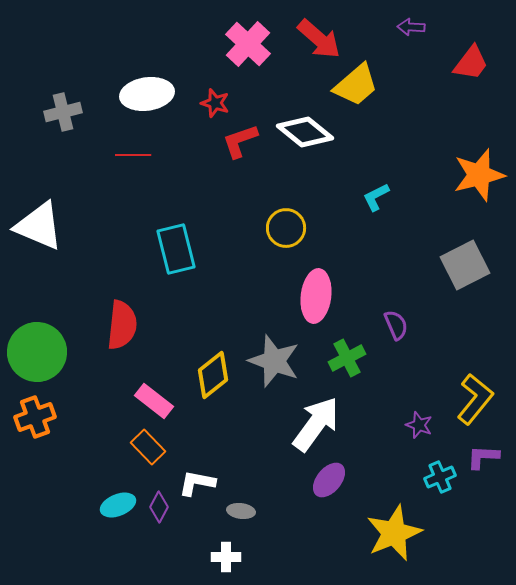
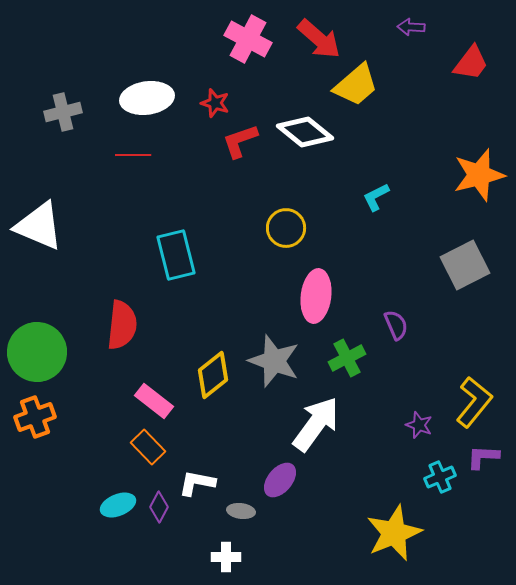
pink cross: moved 5 px up; rotated 15 degrees counterclockwise
white ellipse: moved 4 px down
cyan rectangle: moved 6 px down
yellow L-shape: moved 1 px left, 3 px down
purple ellipse: moved 49 px left
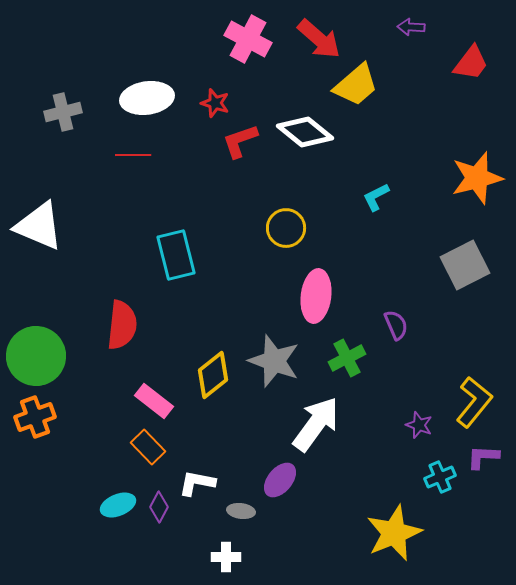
orange star: moved 2 px left, 3 px down
green circle: moved 1 px left, 4 px down
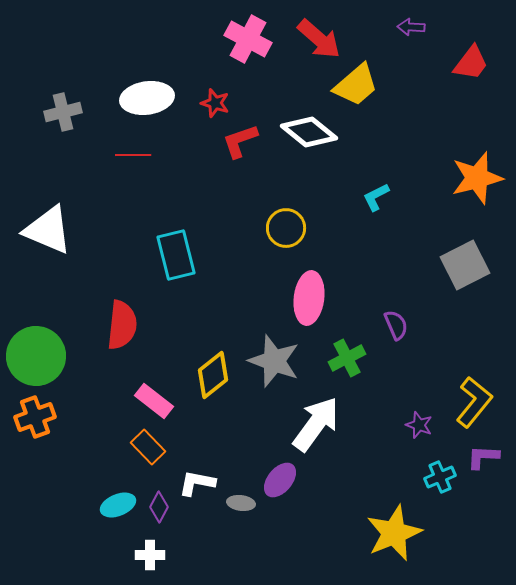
white diamond: moved 4 px right
white triangle: moved 9 px right, 4 px down
pink ellipse: moved 7 px left, 2 px down
gray ellipse: moved 8 px up
white cross: moved 76 px left, 2 px up
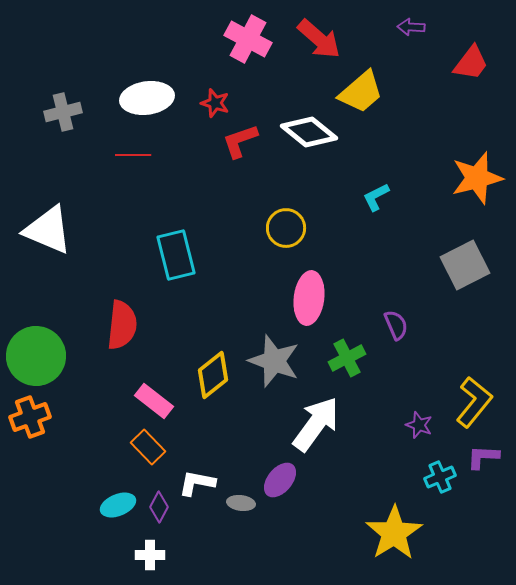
yellow trapezoid: moved 5 px right, 7 px down
orange cross: moved 5 px left
yellow star: rotated 10 degrees counterclockwise
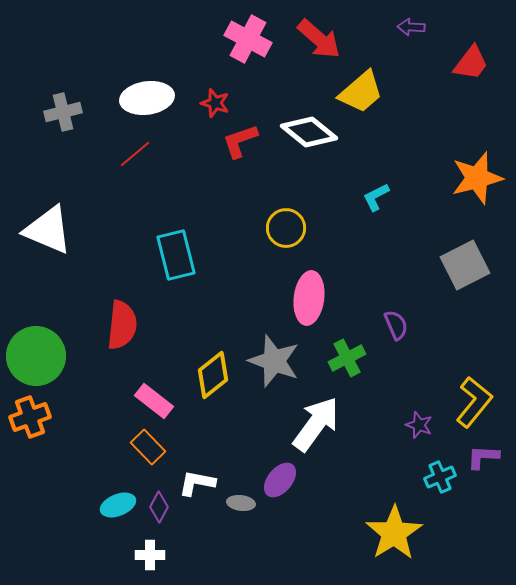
red line: moved 2 px right, 1 px up; rotated 40 degrees counterclockwise
